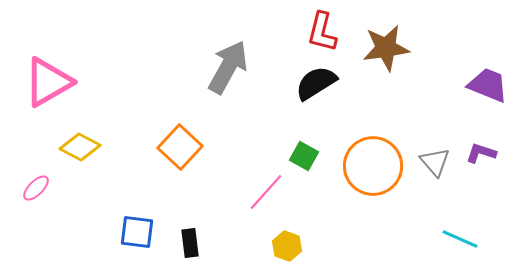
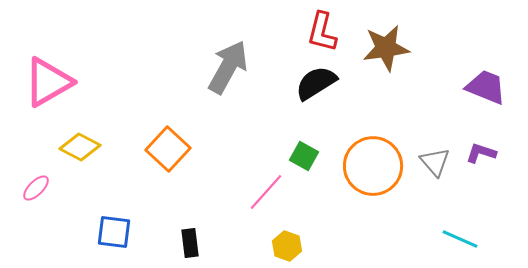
purple trapezoid: moved 2 px left, 2 px down
orange square: moved 12 px left, 2 px down
blue square: moved 23 px left
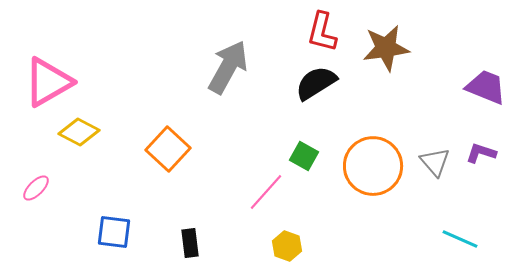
yellow diamond: moved 1 px left, 15 px up
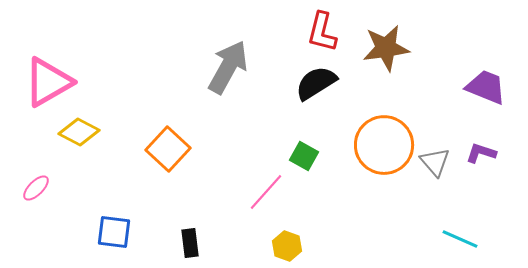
orange circle: moved 11 px right, 21 px up
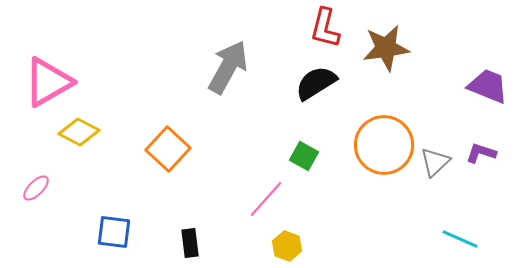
red L-shape: moved 3 px right, 4 px up
purple trapezoid: moved 2 px right, 1 px up
gray triangle: rotated 28 degrees clockwise
pink line: moved 7 px down
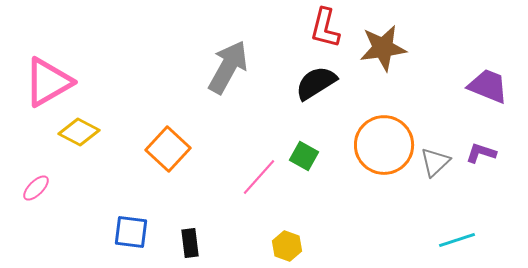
brown star: moved 3 px left
pink line: moved 7 px left, 22 px up
blue square: moved 17 px right
cyan line: moved 3 px left, 1 px down; rotated 42 degrees counterclockwise
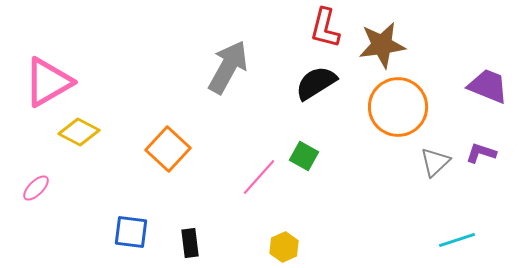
brown star: moved 1 px left, 3 px up
orange circle: moved 14 px right, 38 px up
yellow hexagon: moved 3 px left, 1 px down; rotated 16 degrees clockwise
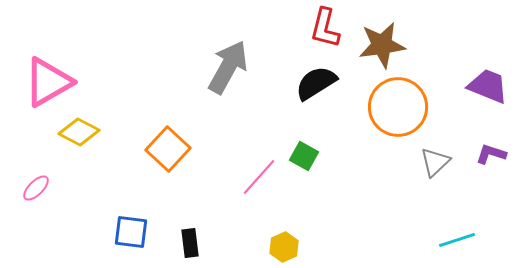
purple L-shape: moved 10 px right, 1 px down
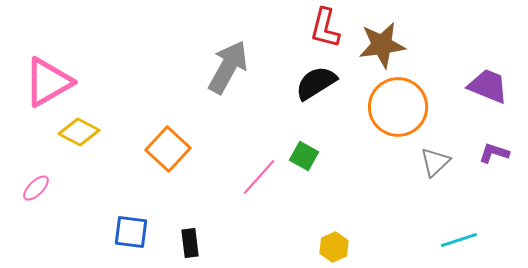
purple L-shape: moved 3 px right, 1 px up
cyan line: moved 2 px right
yellow hexagon: moved 50 px right
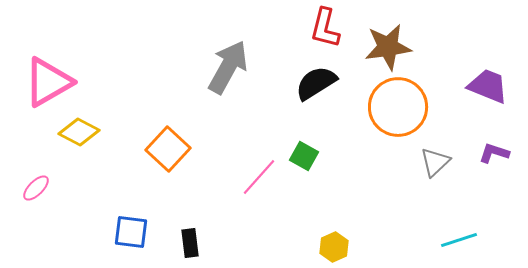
brown star: moved 6 px right, 2 px down
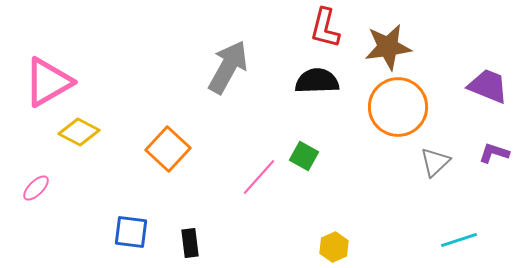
black semicircle: moved 1 px right, 2 px up; rotated 30 degrees clockwise
